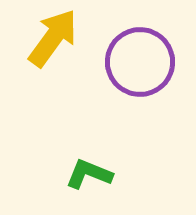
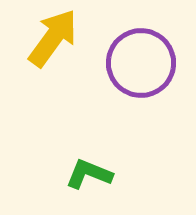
purple circle: moved 1 px right, 1 px down
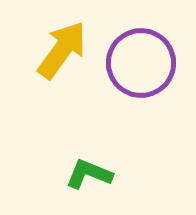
yellow arrow: moved 9 px right, 12 px down
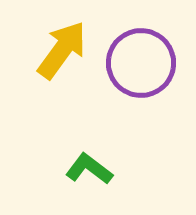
green L-shape: moved 5 px up; rotated 15 degrees clockwise
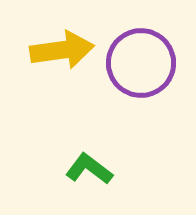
yellow arrow: rotated 46 degrees clockwise
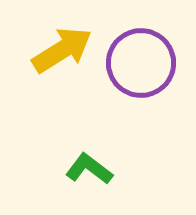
yellow arrow: rotated 24 degrees counterclockwise
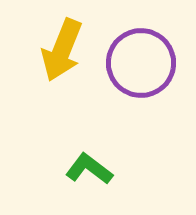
yellow arrow: rotated 144 degrees clockwise
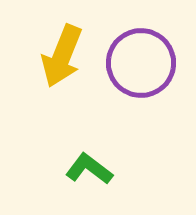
yellow arrow: moved 6 px down
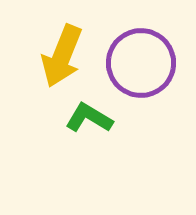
green L-shape: moved 51 px up; rotated 6 degrees counterclockwise
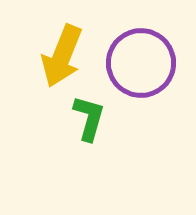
green L-shape: rotated 75 degrees clockwise
